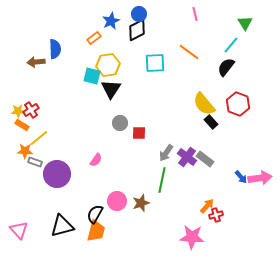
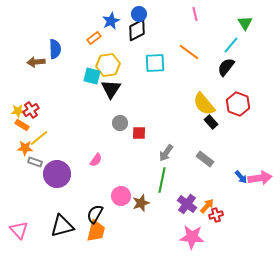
orange star at (25, 151): moved 3 px up
purple cross at (187, 157): moved 47 px down
pink circle at (117, 201): moved 4 px right, 5 px up
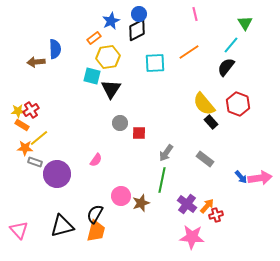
orange line at (189, 52): rotated 70 degrees counterclockwise
yellow hexagon at (108, 65): moved 8 px up
